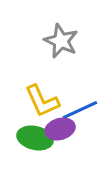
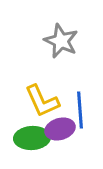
blue line: rotated 69 degrees counterclockwise
green ellipse: moved 3 px left; rotated 16 degrees counterclockwise
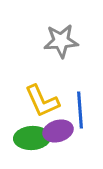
gray star: rotated 28 degrees counterclockwise
purple ellipse: moved 2 px left, 2 px down
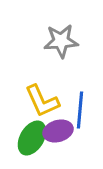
blue line: rotated 9 degrees clockwise
green ellipse: rotated 56 degrees counterclockwise
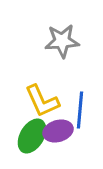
gray star: moved 1 px right
green ellipse: moved 2 px up
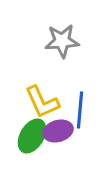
yellow L-shape: moved 1 px down
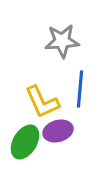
blue line: moved 21 px up
green ellipse: moved 7 px left, 6 px down
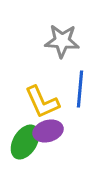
gray star: rotated 8 degrees clockwise
purple ellipse: moved 10 px left
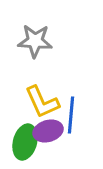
gray star: moved 27 px left
blue line: moved 9 px left, 26 px down
green ellipse: rotated 16 degrees counterclockwise
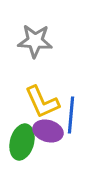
purple ellipse: rotated 32 degrees clockwise
green ellipse: moved 3 px left
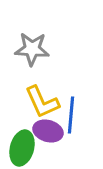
gray star: moved 3 px left, 8 px down
green ellipse: moved 6 px down
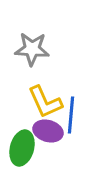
yellow L-shape: moved 3 px right
